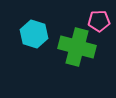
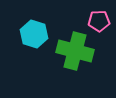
green cross: moved 2 px left, 4 px down
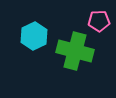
cyan hexagon: moved 2 px down; rotated 16 degrees clockwise
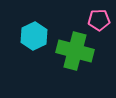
pink pentagon: moved 1 px up
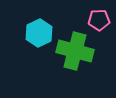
cyan hexagon: moved 5 px right, 3 px up
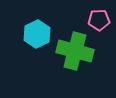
cyan hexagon: moved 2 px left, 1 px down
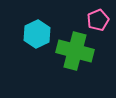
pink pentagon: moved 1 px left; rotated 20 degrees counterclockwise
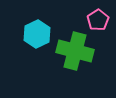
pink pentagon: rotated 10 degrees counterclockwise
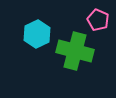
pink pentagon: rotated 15 degrees counterclockwise
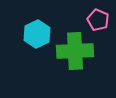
green cross: rotated 18 degrees counterclockwise
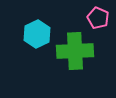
pink pentagon: moved 2 px up
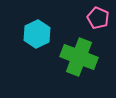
green cross: moved 4 px right, 6 px down; rotated 24 degrees clockwise
